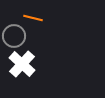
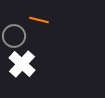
orange line: moved 6 px right, 2 px down
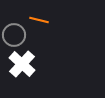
gray circle: moved 1 px up
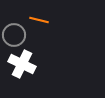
white cross: rotated 16 degrees counterclockwise
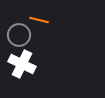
gray circle: moved 5 px right
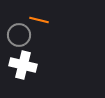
white cross: moved 1 px right, 1 px down; rotated 12 degrees counterclockwise
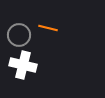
orange line: moved 9 px right, 8 px down
